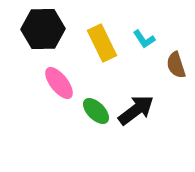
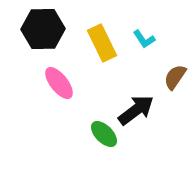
brown semicircle: moved 1 px left, 12 px down; rotated 52 degrees clockwise
green ellipse: moved 8 px right, 23 px down
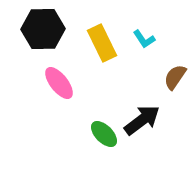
black arrow: moved 6 px right, 10 px down
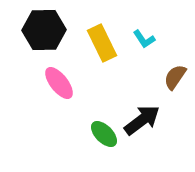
black hexagon: moved 1 px right, 1 px down
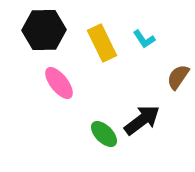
brown semicircle: moved 3 px right
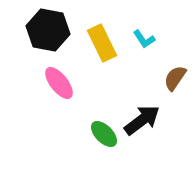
black hexagon: moved 4 px right; rotated 12 degrees clockwise
brown semicircle: moved 3 px left, 1 px down
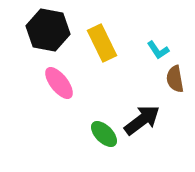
cyan L-shape: moved 14 px right, 11 px down
brown semicircle: moved 1 px down; rotated 44 degrees counterclockwise
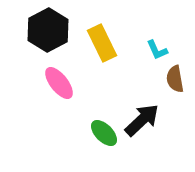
black hexagon: rotated 21 degrees clockwise
cyan L-shape: moved 1 px left; rotated 10 degrees clockwise
black arrow: rotated 6 degrees counterclockwise
green ellipse: moved 1 px up
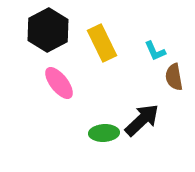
cyan L-shape: moved 2 px left, 1 px down
brown semicircle: moved 1 px left, 2 px up
green ellipse: rotated 48 degrees counterclockwise
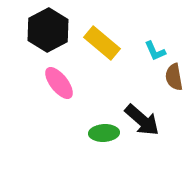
yellow rectangle: rotated 24 degrees counterclockwise
black arrow: rotated 84 degrees clockwise
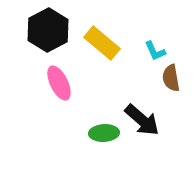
brown semicircle: moved 3 px left, 1 px down
pink ellipse: rotated 12 degrees clockwise
